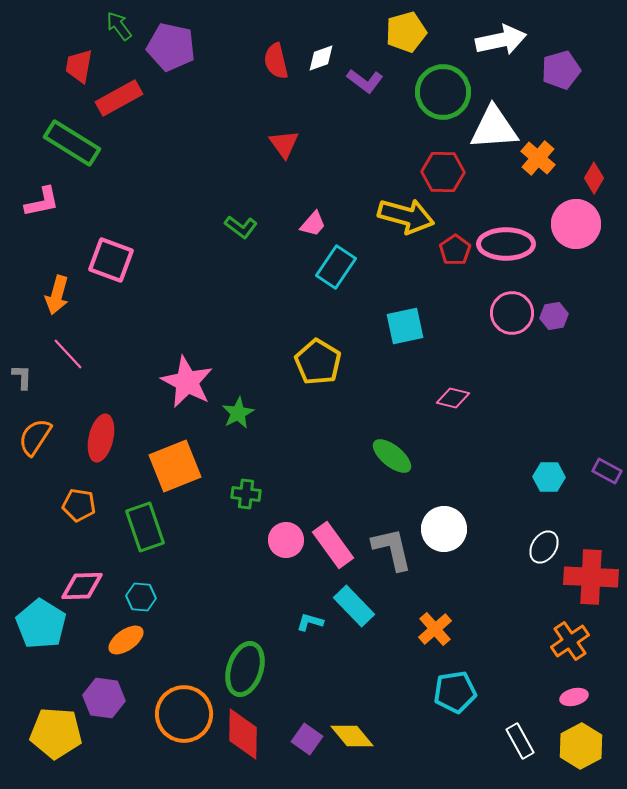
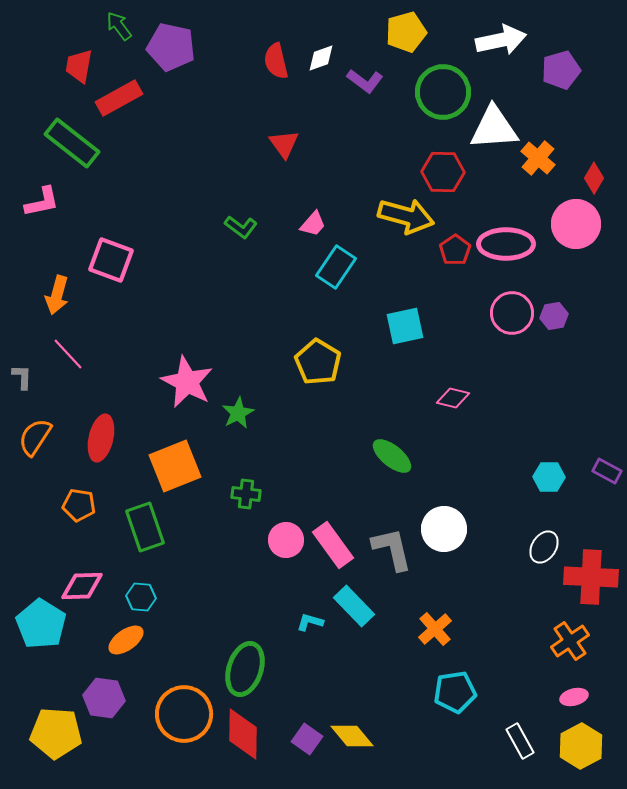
green rectangle at (72, 143): rotated 6 degrees clockwise
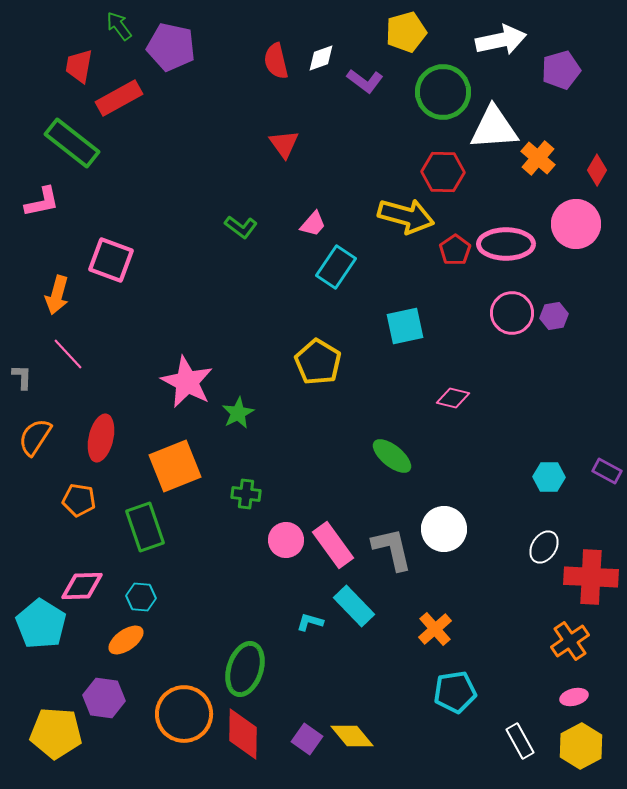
red diamond at (594, 178): moved 3 px right, 8 px up
orange pentagon at (79, 505): moved 5 px up
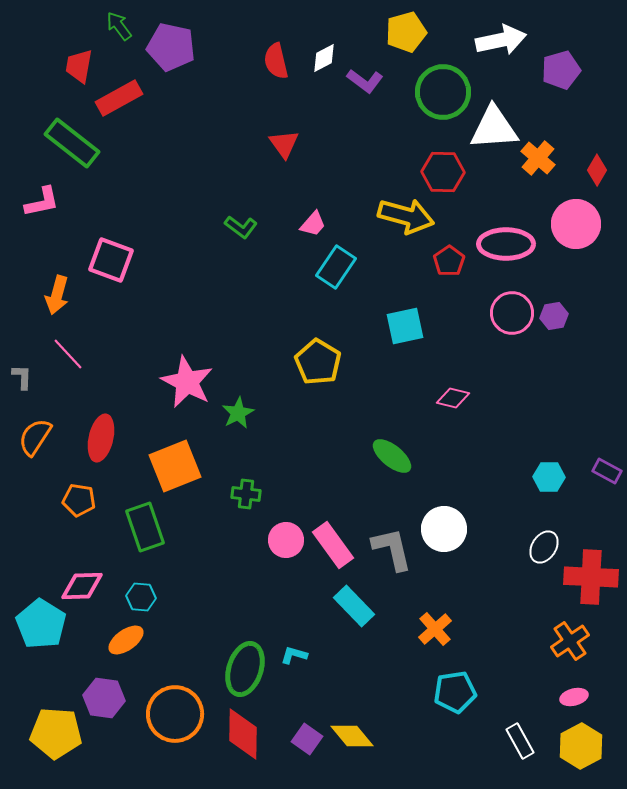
white diamond at (321, 58): moved 3 px right; rotated 8 degrees counterclockwise
red pentagon at (455, 250): moved 6 px left, 11 px down
cyan L-shape at (310, 622): moved 16 px left, 33 px down
orange circle at (184, 714): moved 9 px left
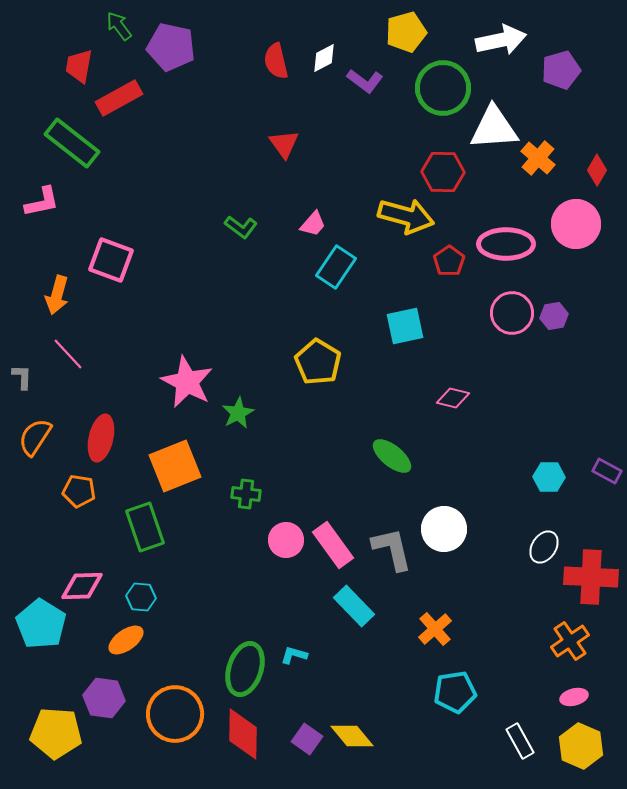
green circle at (443, 92): moved 4 px up
orange pentagon at (79, 500): moved 9 px up
yellow hexagon at (581, 746): rotated 9 degrees counterclockwise
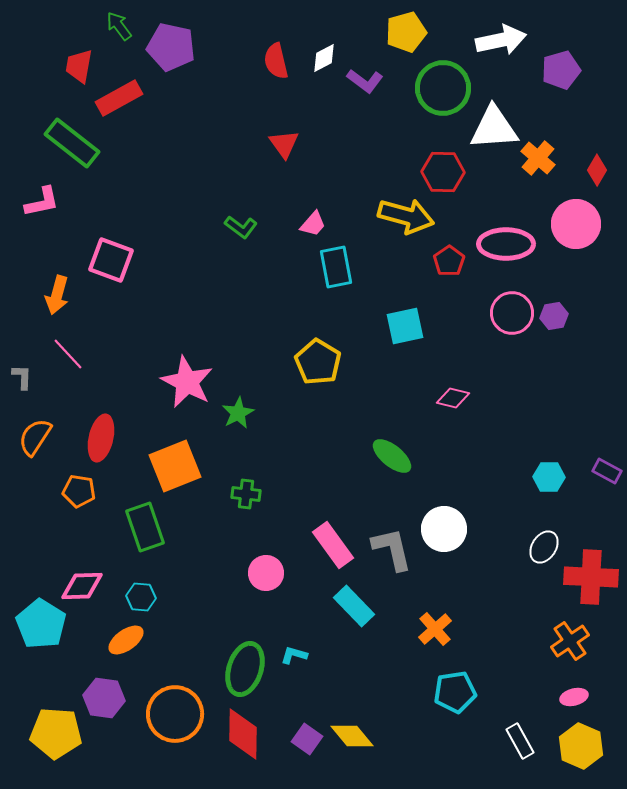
cyan rectangle at (336, 267): rotated 45 degrees counterclockwise
pink circle at (286, 540): moved 20 px left, 33 px down
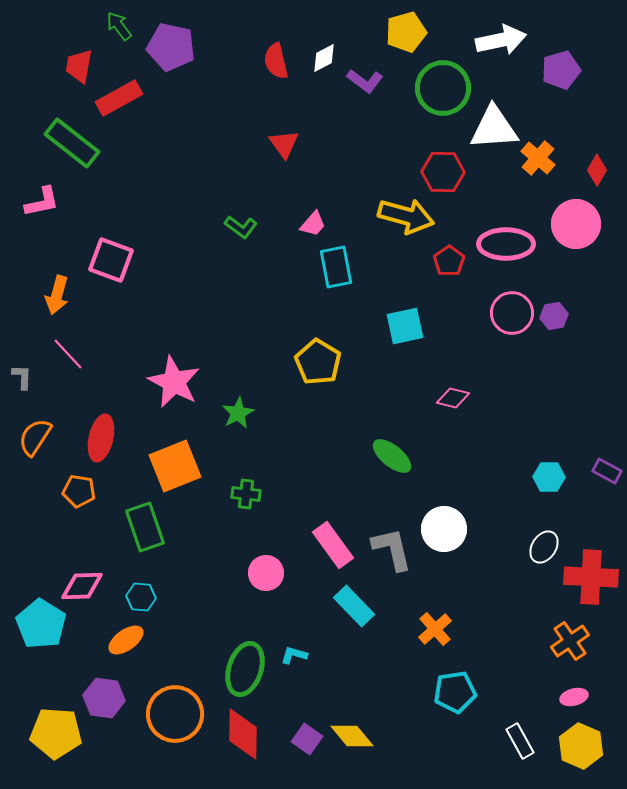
pink star at (187, 382): moved 13 px left
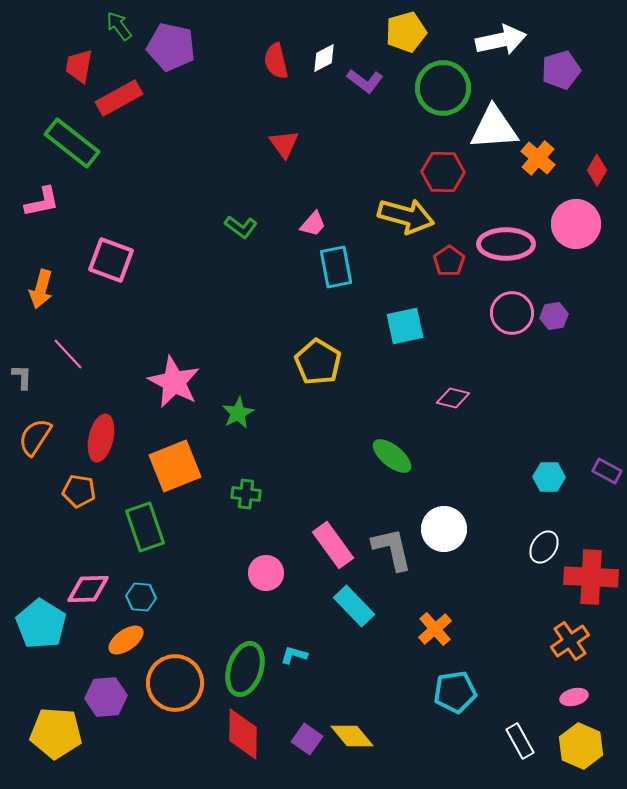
orange arrow at (57, 295): moved 16 px left, 6 px up
pink diamond at (82, 586): moved 6 px right, 3 px down
purple hexagon at (104, 698): moved 2 px right, 1 px up; rotated 12 degrees counterclockwise
orange circle at (175, 714): moved 31 px up
